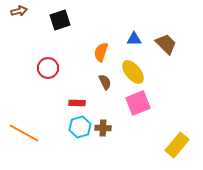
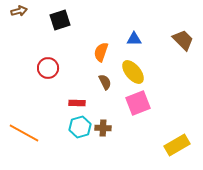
brown trapezoid: moved 17 px right, 4 px up
yellow rectangle: rotated 20 degrees clockwise
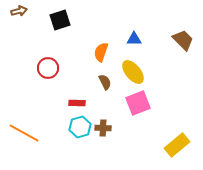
yellow rectangle: rotated 10 degrees counterclockwise
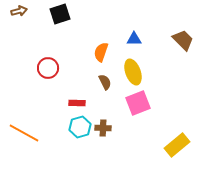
black square: moved 6 px up
yellow ellipse: rotated 20 degrees clockwise
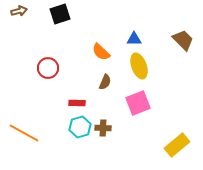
orange semicircle: rotated 66 degrees counterclockwise
yellow ellipse: moved 6 px right, 6 px up
brown semicircle: rotated 49 degrees clockwise
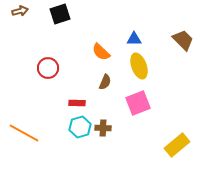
brown arrow: moved 1 px right
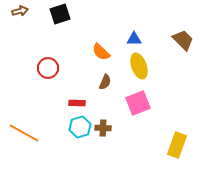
yellow rectangle: rotated 30 degrees counterclockwise
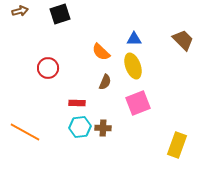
yellow ellipse: moved 6 px left
cyan hexagon: rotated 10 degrees clockwise
orange line: moved 1 px right, 1 px up
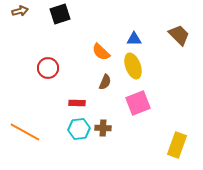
brown trapezoid: moved 4 px left, 5 px up
cyan hexagon: moved 1 px left, 2 px down
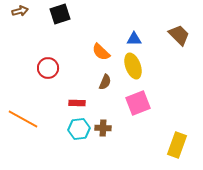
orange line: moved 2 px left, 13 px up
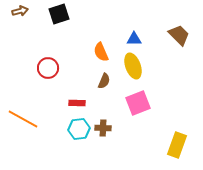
black square: moved 1 px left
orange semicircle: rotated 24 degrees clockwise
brown semicircle: moved 1 px left, 1 px up
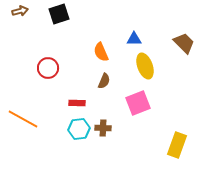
brown trapezoid: moved 5 px right, 8 px down
yellow ellipse: moved 12 px right
